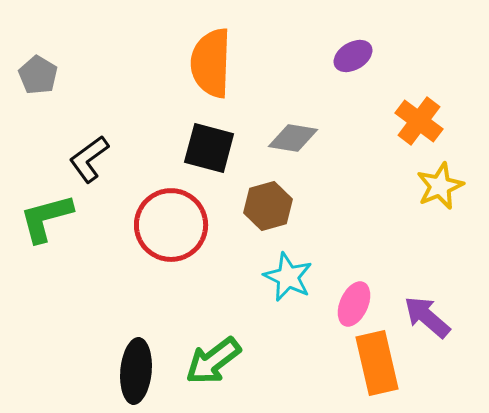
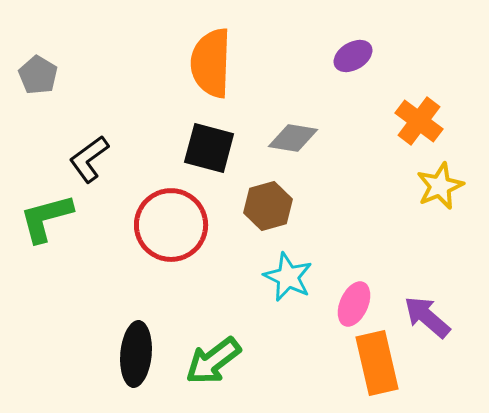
black ellipse: moved 17 px up
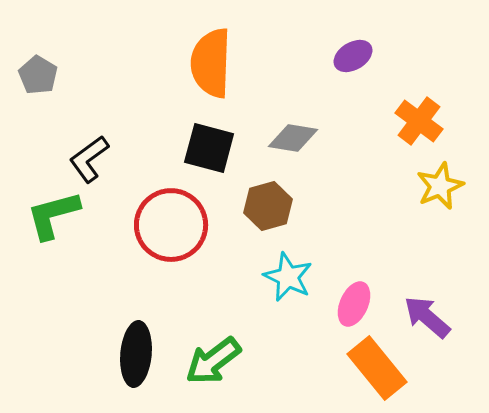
green L-shape: moved 7 px right, 3 px up
orange rectangle: moved 5 px down; rotated 26 degrees counterclockwise
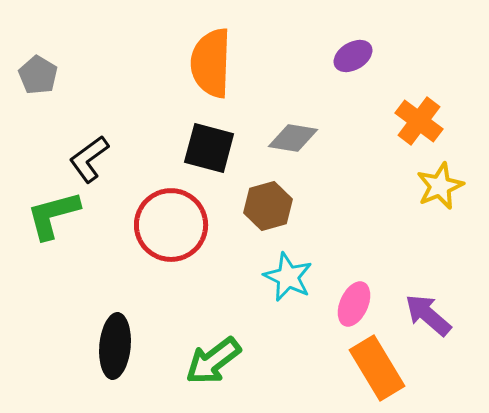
purple arrow: moved 1 px right, 2 px up
black ellipse: moved 21 px left, 8 px up
orange rectangle: rotated 8 degrees clockwise
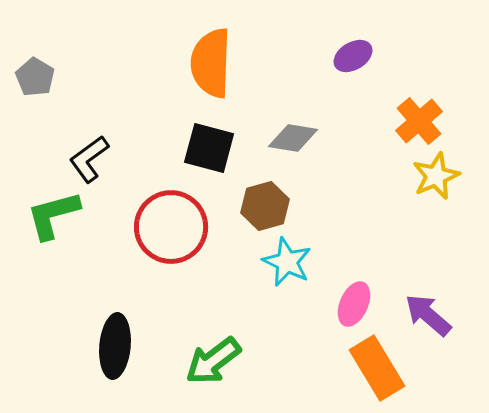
gray pentagon: moved 3 px left, 2 px down
orange cross: rotated 12 degrees clockwise
yellow star: moved 4 px left, 10 px up
brown hexagon: moved 3 px left
red circle: moved 2 px down
cyan star: moved 1 px left, 15 px up
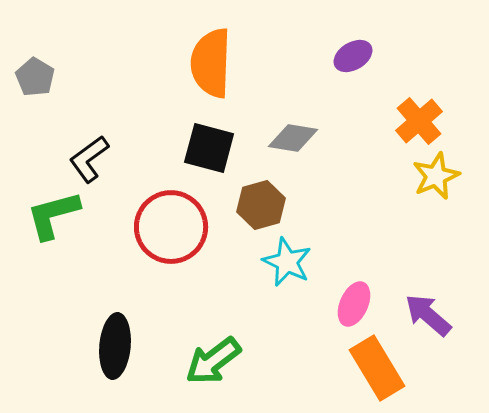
brown hexagon: moved 4 px left, 1 px up
